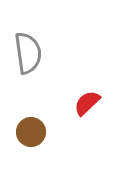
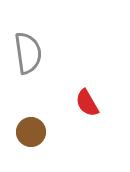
red semicircle: rotated 76 degrees counterclockwise
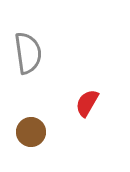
red semicircle: rotated 60 degrees clockwise
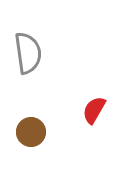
red semicircle: moved 7 px right, 7 px down
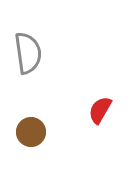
red semicircle: moved 6 px right
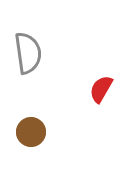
red semicircle: moved 1 px right, 21 px up
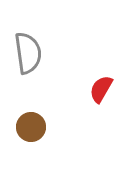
brown circle: moved 5 px up
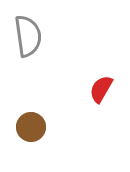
gray semicircle: moved 17 px up
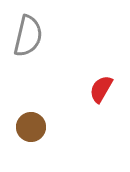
gray semicircle: rotated 21 degrees clockwise
